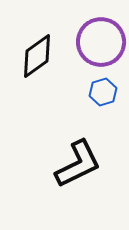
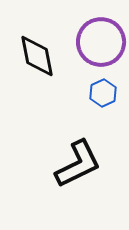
black diamond: rotated 66 degrees counterclockwise
blue hexagon: moved 1 px down; rotated 8 degrees counterclockwise
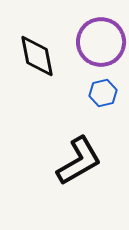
blue hexagon: rotated 12 degrees clockwise
black L-shape: moved 1 px right, 3 px up; rotated 4 degrees counterclockwise
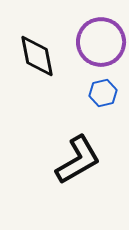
black L-shape: moved 1 px left, 1 px up
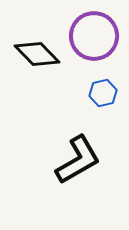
purple circle: moved 7 px left, 6 px up
black diamond: moved 2 px up; rotated 33 degrees counterclockwise
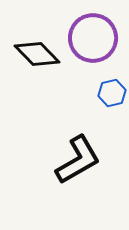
purple circle: moved 1 px left, 2 px down
blue hexagon: moved 9 px right
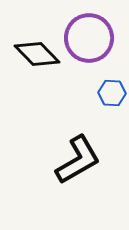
purple circle: moved 4 px left
blue hexagon: rotated 16 degrees clockwise
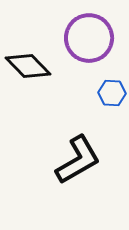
black diamond: moved 9 px left, 12 px down
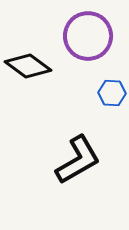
purple circle: moved 1 px left, 2 px up
black diamond: rotated 9 degrees counterclockwise
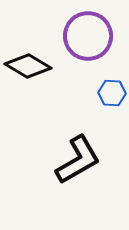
black diamond: rotated 6 degrees counterclockwise
